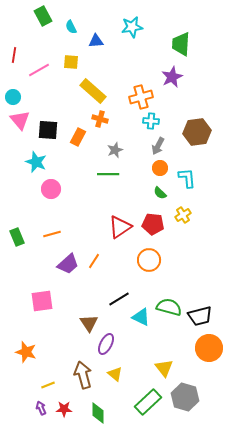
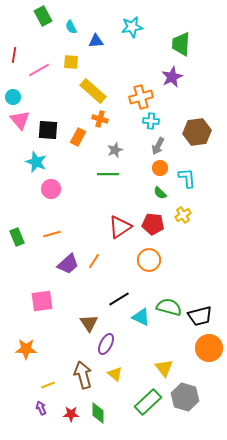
orange star at (26, 352): moved 3 px up; rotated 15 degrees counterclockwise
red star at (64, 409): moved 7 px right, 5 px down
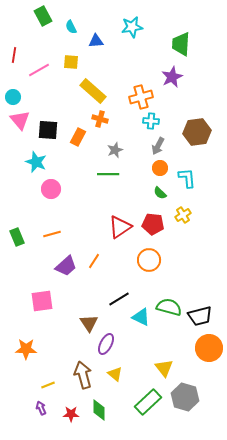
purple trapezoid at (68, 264): moved 2 px left, 2 px down
green diamond at (98, 413): moved 1 px right, 3 px up
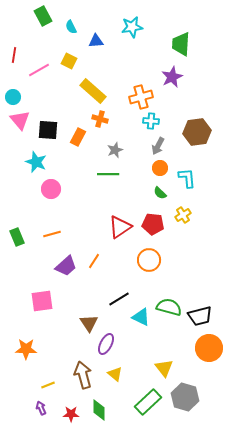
yellow square at (71, 62): moved 2 px left, 1 px up; rotated 21 degrees clockwise
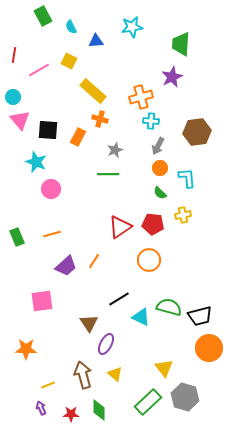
yellow cross at (183, 215): rotated 21 degrees clockwise
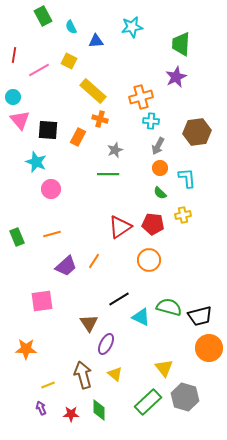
purple star at (172, 77): moved 4 px right
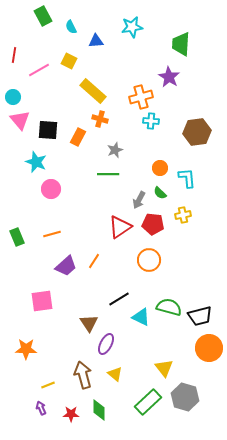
purple star at (176, 77): moved 7 px left; rotated 15 degrees counterclockwise
gray arrow at (158, 146): moved 19 px left, 54 px down
